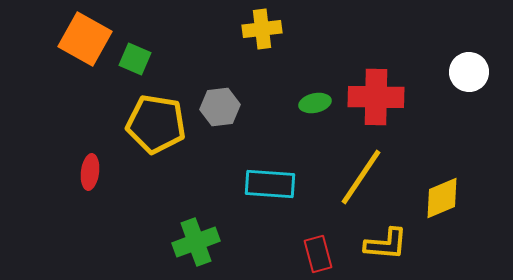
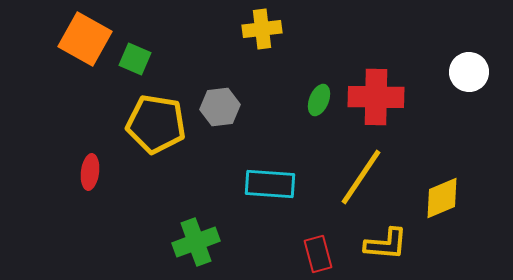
green ellipse: moved 4 px right, 3 px up; rotated 56 degrees counterclockwise
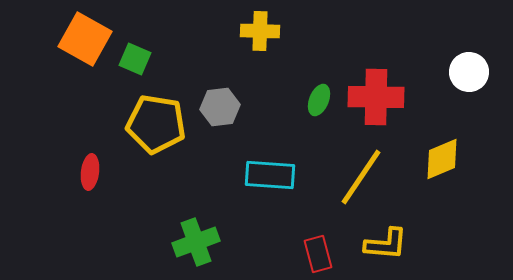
yellow cross: moved 2 px left, 2 px down; rotated 9 degrees clockwise
cyan rectangle: moved 9 px up
yellow diamond: moved 39 px up
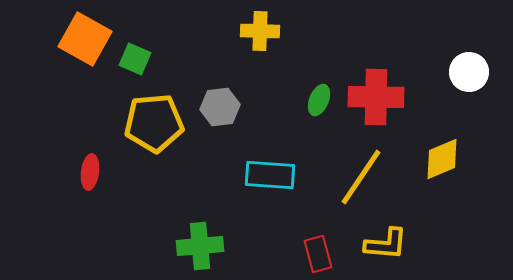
yellow pentagon: moved 2 px left, 1 px up; rotated 14 degrees counterclockwise
green cross: moved 4 px right, 4 px down; rotated 15 degrees clockwise
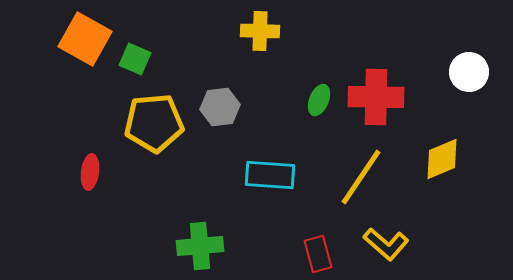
yellow L-shape: rotated 36 degrees clockwise
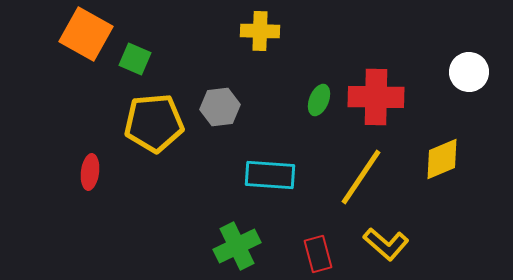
orange square: moved 1 px right, 5 px up
green cross: moved 37 px right; rotated 21 degrees counterclockwise
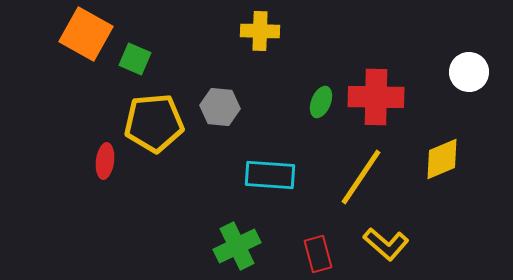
green ellipse: moved 2 px right, 2 px down
gray hexagon: rotated 12 degrees clockwise
red ellipse: moved 15 px right, 11 px up
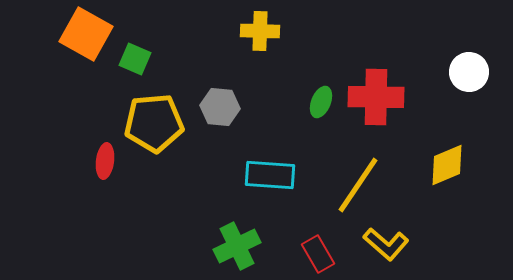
yellow diamond: moved 5 px right, 6 px down
yellow line: moved 3 px left, 8 px down
red rectangle: rotated 15 degrees counterclockwise
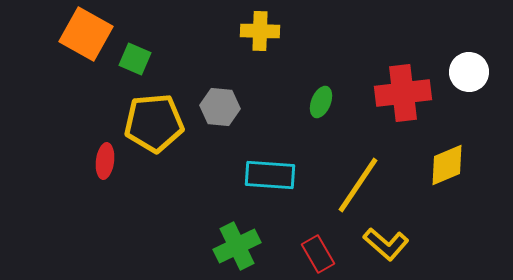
red cross: moved 27 px right, 4 px up; rotated 8 degrees counterclockwise
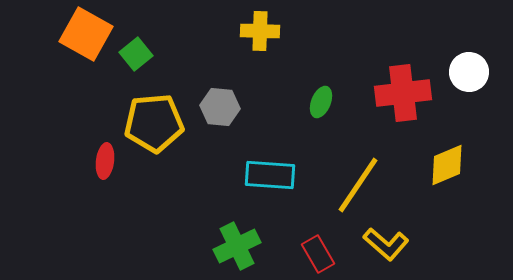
green square: moved 1 px right, 5 px up; rotated 28 degrees clockwise
